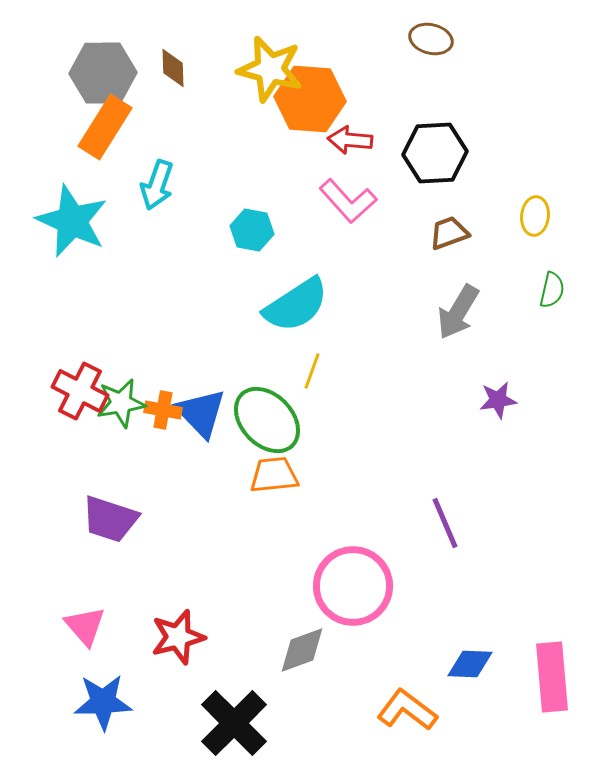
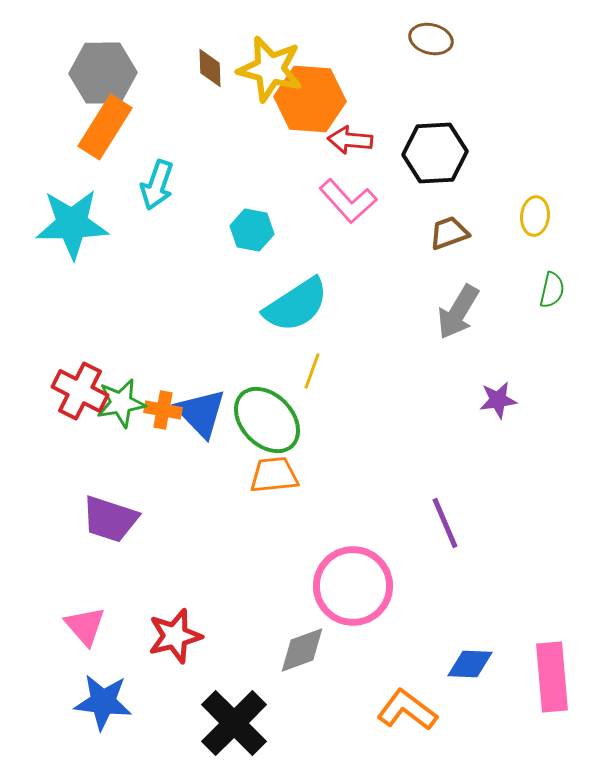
brown diamond: moved 37 px right
cyan star: moved 3 px down; rotated 26 degrees counterclockwise
red star: moved 3 px left, 1 px up
blue star: rotated 8 degrees clockwise
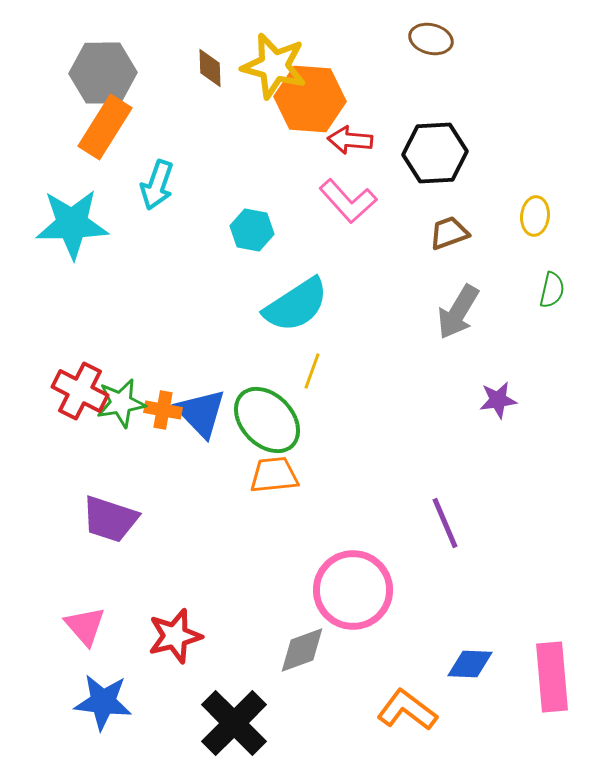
yellow star: moved 4 px right, 3 px up
pink circle: moved 4 px down
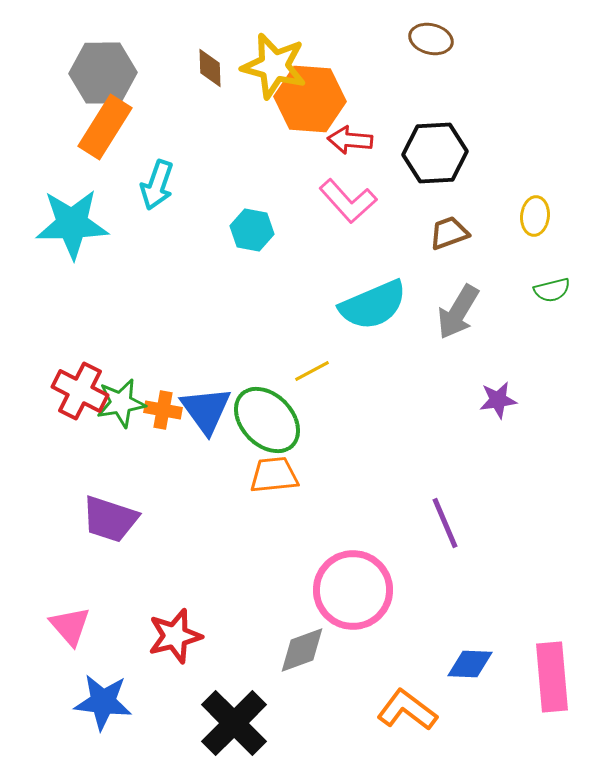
green semicircle: rotated 63 degrees clockwise
cyan semicircle: moved 77 px right; rotated 10 degrees clockwise
yellow line: rotated 42 degrees clockwise
blue triangle: moved 5 px right, 3 px up; rotated 8 degrees clockwise
pink triangle: moved 15 px left
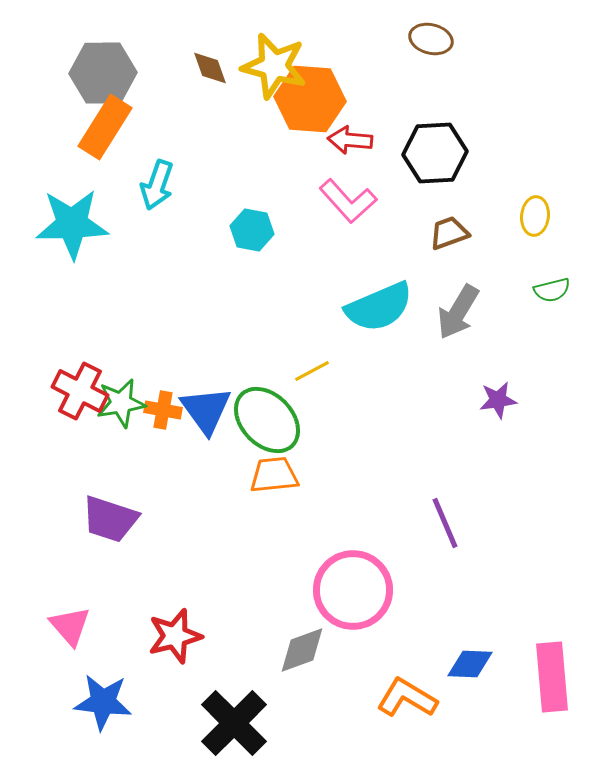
brown diamond: rotated 18 degrees counterclockwise
cyan semicircle: moved 6 px right, 2 px down
orange L-shape: moved 12 px up; rotated 6 degrees counterclockwise
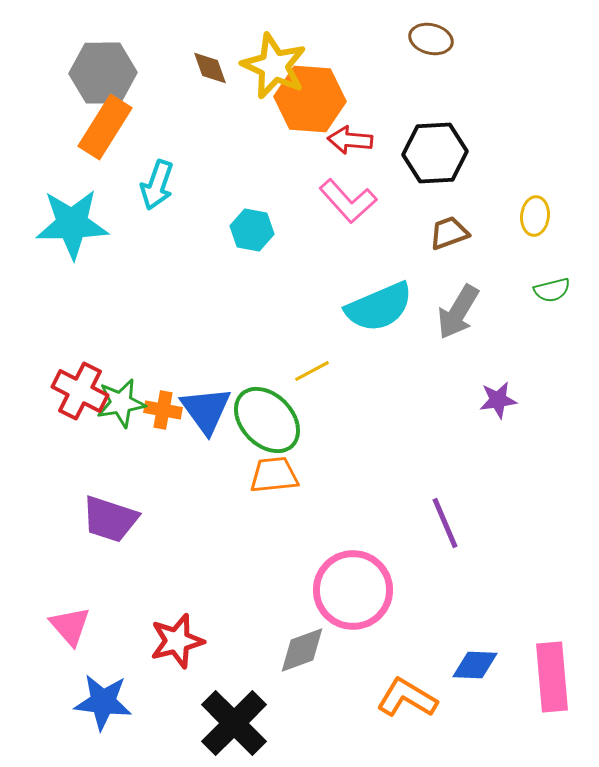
yellow star: rotated 10 degrees clockwise
red star: moved 2 px right, 5 px down
blue diamond: moved 5 px right, 1 px down
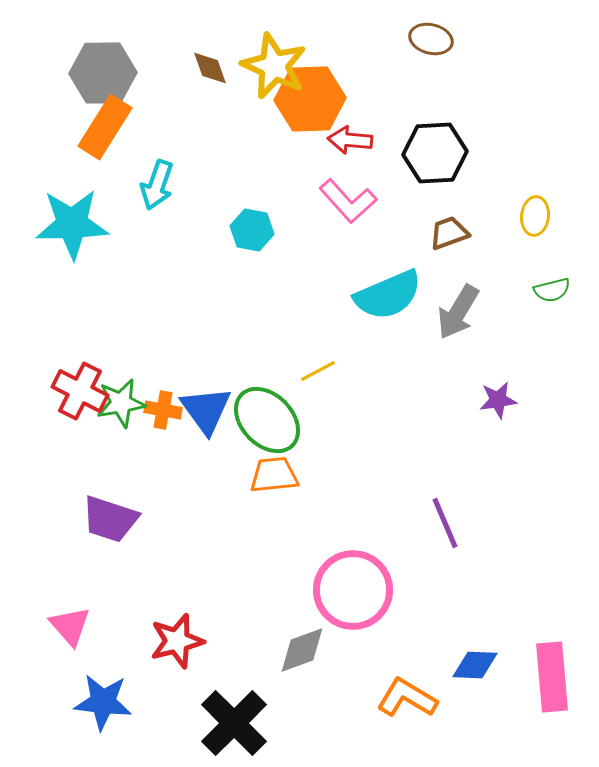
orange hexagon: rotated 6 degrees counterclockwise
cyan semicircle: moved 9 px right, 12 px up
yellow line: moved 6 px right
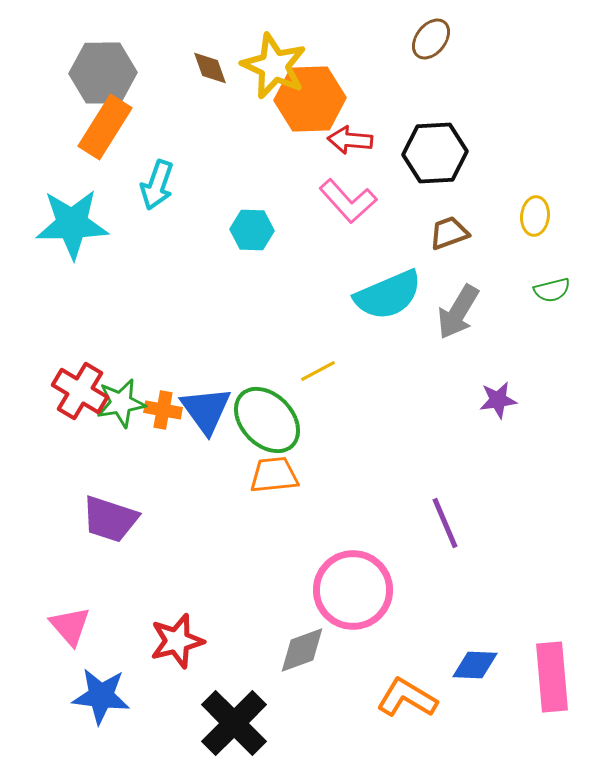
brown ellipse: rotated 66 degrees counterclockwise
cyan hexagon: rotated 9 degrees counterclockwise
red cross: rotated 4 degrees clockwise
blue star: moved 2 px left, 6 px up
